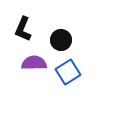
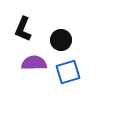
blue square: rotated 15 degrees clockwise
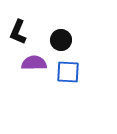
black L-shape: moved 5 px left, 3 px down
blue square: rotated 20 degrees clockwise
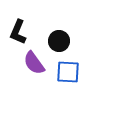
black circle: moved 2 px left, 1 px down
purple semicircle: rotated 125 degrees counterclockwise
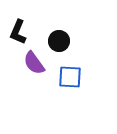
blue square: moved 2 px right, 5 px down
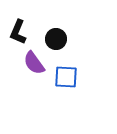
black circle: moved 3 px left, 2 px up
blue square: moved 4 px left
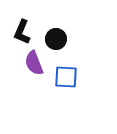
black L-shape: moved 4 px right
purple semicircle: rotated 15 degrees clockwise
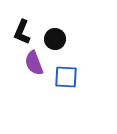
black circle: moved 1 px left
